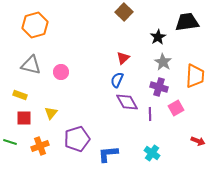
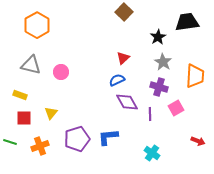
orange hexagon: moved 2 px right; rotated 15 degrees counterclockwise
blue semicircle: rotated 42 degrees clockwise
blue L-shape: moved 17 px up
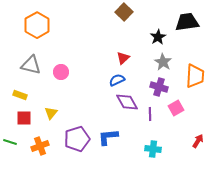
red arrow: rotated 80 degrees counterclockwise
cyan cross: moved 1 px right, 4 px up; rotated 28 degrees counterclockwise
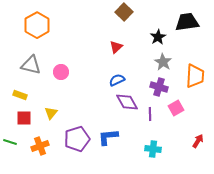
red triangle: moved 7 px left, 11 px up
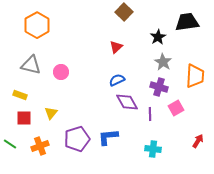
green line: moved 2 px down; rotated 16 degrees clockwise
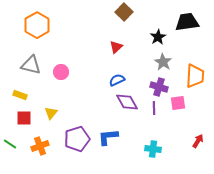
pink square: moved 2 px right, 5 px up; rotated 21 degrees clockwise
purple line: moved 4 px right, 6 px up
